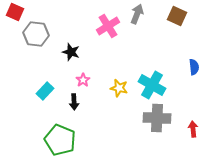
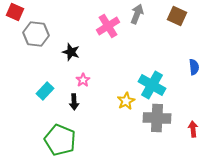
yellow star: moved 7 px right, 13 px down; rotated 30 degrees clockwise
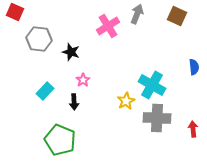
gray hexagon: moved 3 px right, 5 px down
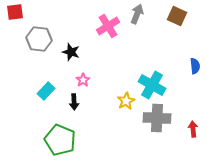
red square: rotated 30 degrees counterclockwise
blue semicircle: moved 1 px right, 1 px up
cyan rectangle: moved 1 px right
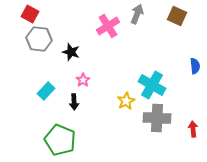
red square: moved 15 px right, 2 px down; rotated 36 degrees clockwise
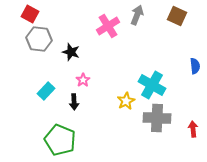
gray arrow: moved 1 px down
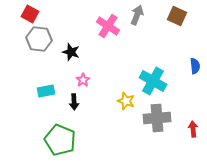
pink cross: rotated 25 degrees counterclockwise
cyan cross: moved 1 px right, 4 px up
cyan rectangle: rotated 36 degrees clockwise
yellow star: rotated 24 degrees counterclockwise
gray cross: rotated 8 degrees counterclockwise
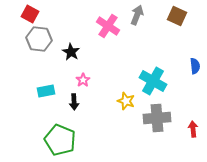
black star: rotated 12 degrees clockwise
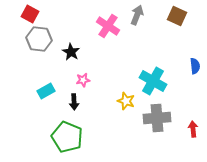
pink star: rotated 24 degrees clockwise
cyan rectangle: rotated 18 degrees counterclockwise
green pentagon: moved 7 px right, 3 px up
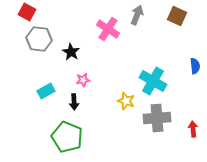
red square: moved 3 px left, 2 px up
pink cross: moved 3 px down
